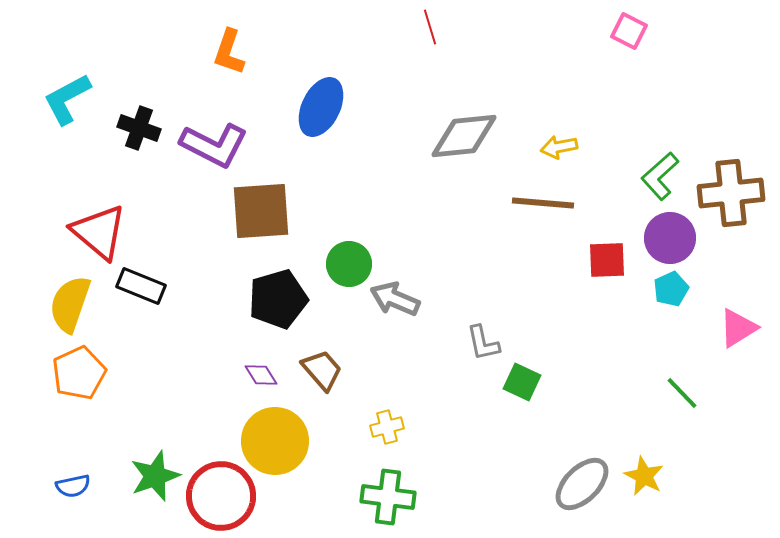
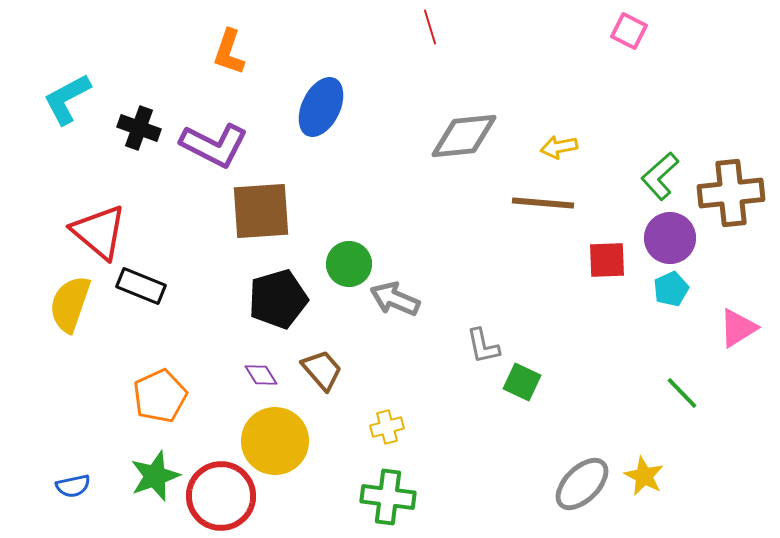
gray L-shape: moved 3 px down
orange pentagon: moved 81 px right, 23 px down
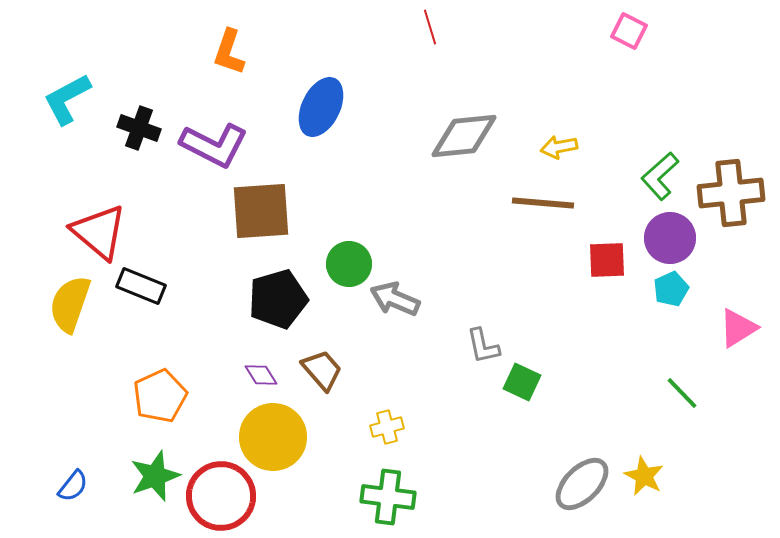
yellow circle: moved 2 px left, 4 px up
blue semicircle: rotated 40 degrees counterclockwise
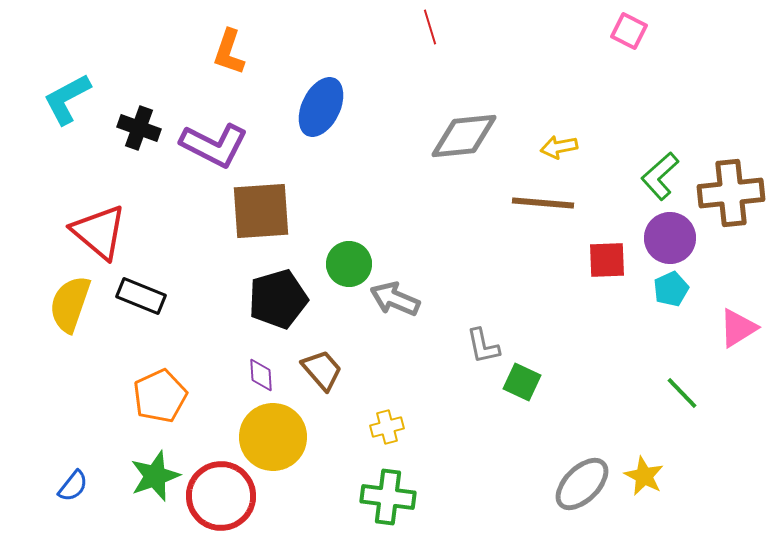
black rectangle: moved 10 px down
purple diamond: rotated 28 degrees clockwise
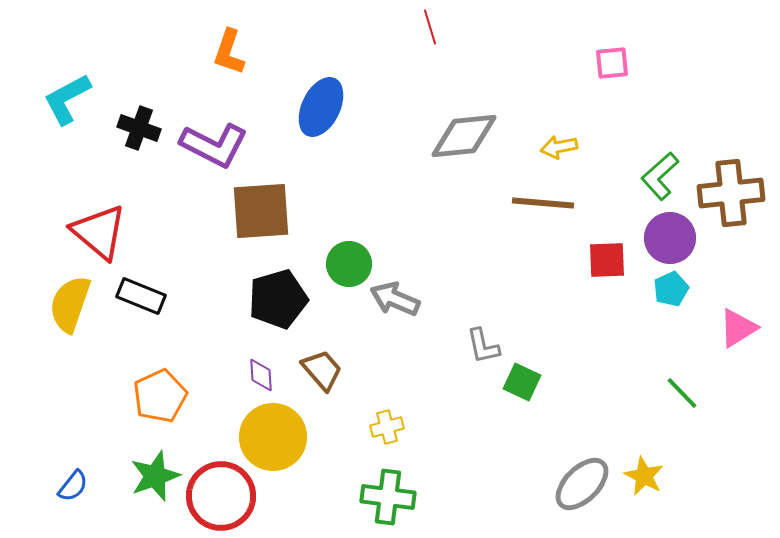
pink square: moved 17 px left, 32 px down; rotated 33 degrees counterclockwise
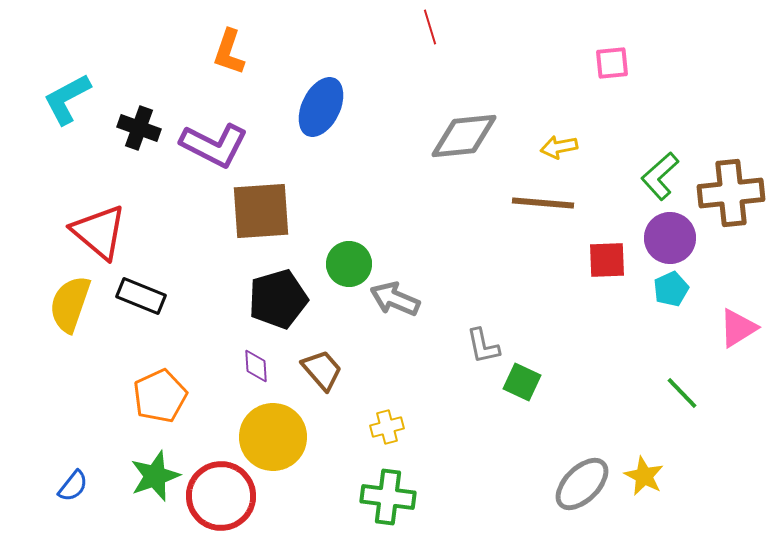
purple diamond: moved 5 px left, 9 px up
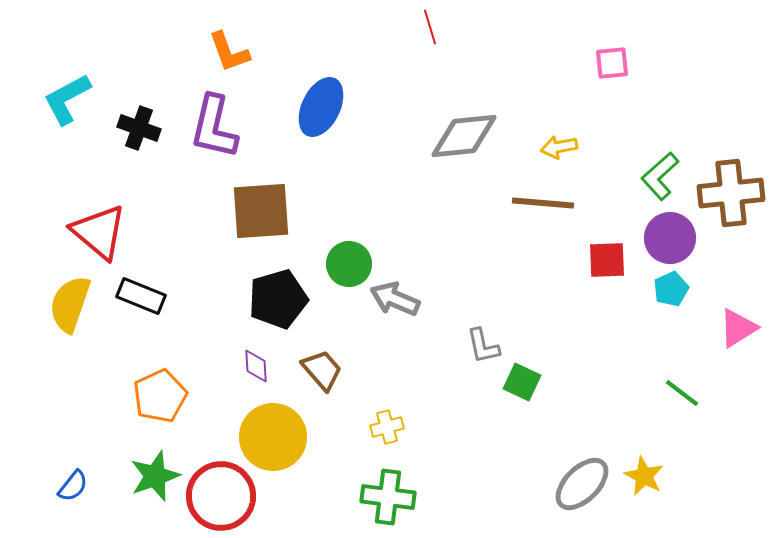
orange L-shape: rotated 39 degrees counterclockwise
purple L-shape: moved 18 px up; rotated 76 degrees clockwise
green line: rotated 9 degrees counterclockwise
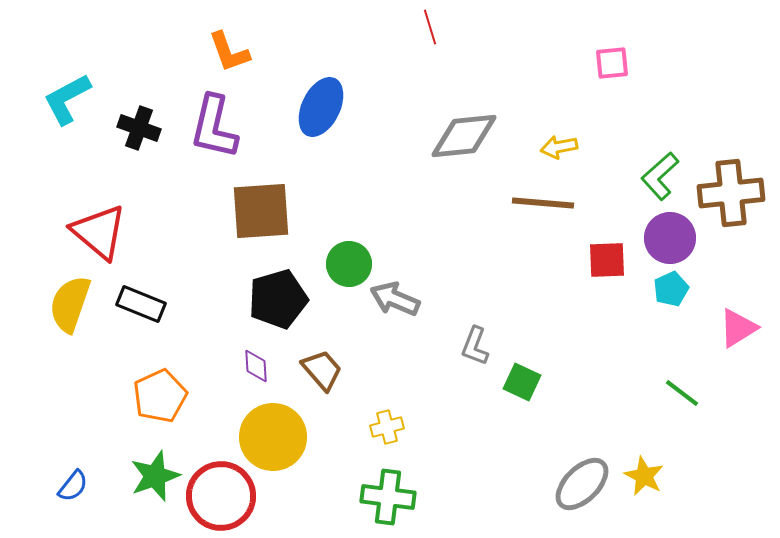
black rectangle: moved 8 px down
gray L-shape: moved 8 px left; rotated 33 degrees clockwise
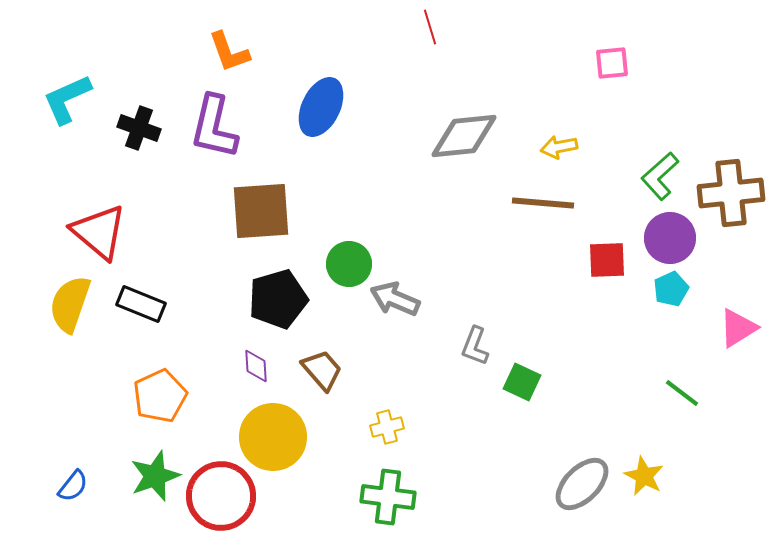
cyan L-shape: rotated 4 degrees clockwise
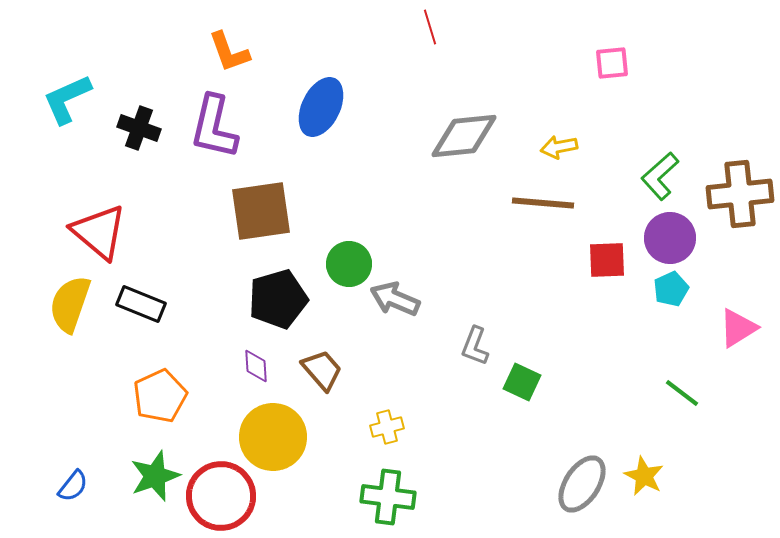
brown cross: moved 9 px right, 1 px down
brown square: rotated 4 degrees counterclockwise
gray ellipse: rotated 12 degrees counterclockwise
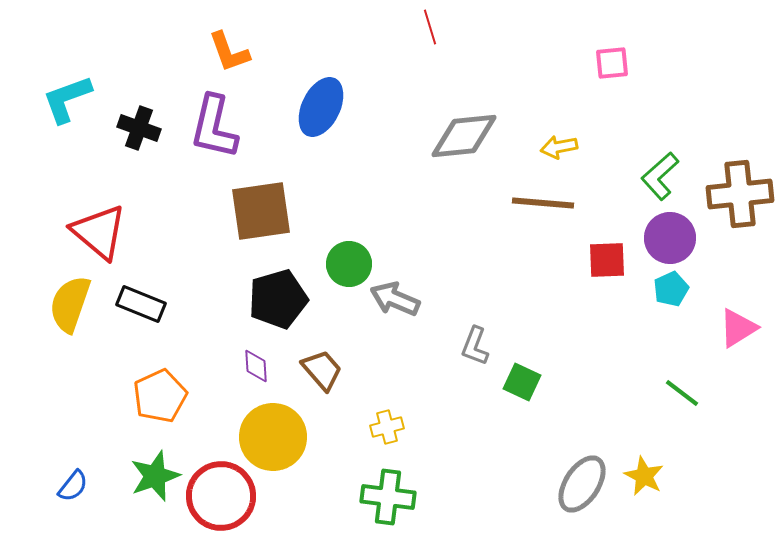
cyan L-shape: rotated 4 degrees clockwise
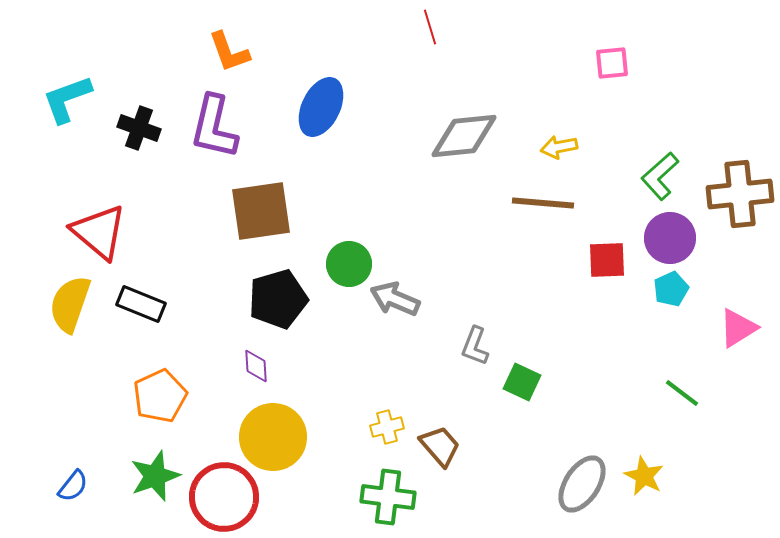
brown trapezoid: moved 118 px right, 76 px down
red circle: moved 3 px right, 1 px down
